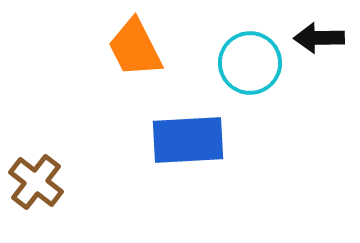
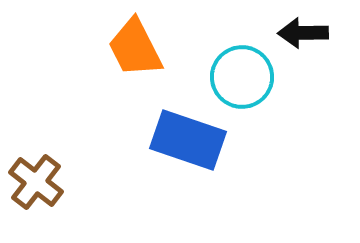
black arrow: moved 16 px left, 5 px up
cyan circle: moved 8 px left, 14 px down
blue rectangle: rotated 22 degrees clockwise
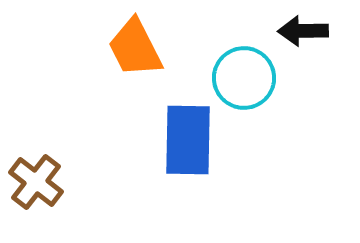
black arrow: moved 2 px up
cyan circle: moved 2 px right, 1 px down
blue rectangle: rotated 72 degrees clockwise
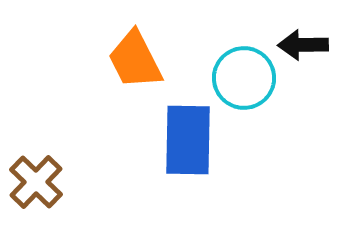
black arrow: moved 14 px down
orange trapezoid: moved 12 px down
brown cross: rotated 6 degrees clockwise
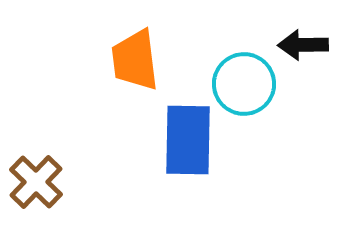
orange trapezoid: rotated 20 degrees clockwise
cyan circle: moved 6 px down
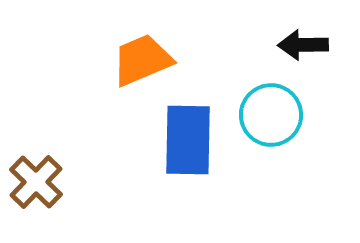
orange trapezoid: moved 7 px right; rotated 74 degrees clockwise
cyan circle: moved 27 px right, 31 px down
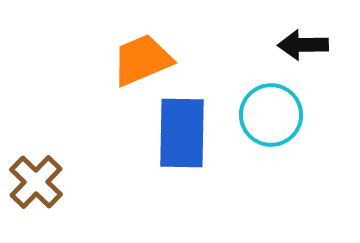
blue rectangle: moved 6 px left, 7 px up
